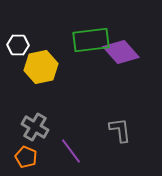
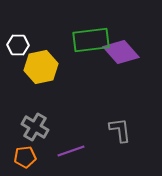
purple line: rotated 72 degrees counterclockwise
orange pentagon: moved 1 px left; rotated 30 degrees counterclockwise
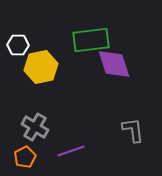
purple diamond: moved 7 px left, 12 px down; rotated 24 degrees clockwise
gray L-shape: moved 13 px right
orange pentagon: rotated 20 degrees counterclockwise
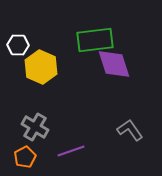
green rectangle: moved 4 px right
yellow hexagon: rotated 24 degrees counterclockwise
gray L-shape: moved 3 px left; rotated 28 degrees counterclockwise
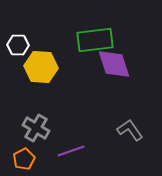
yellow hexagon: rotated 20 degrees counterclockwise
gray cross: moved 1 px right, 1 px down
orange pentagon: moved 1 px left, 2 px down
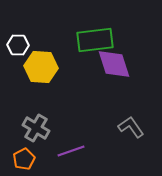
gray L-shape: moved 1 px right, 3 px up
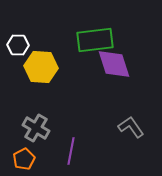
purple line: rotated 60 degrees counterclockwise
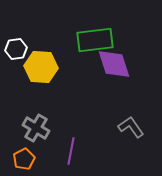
white hexagon: moved 2 px left, 4 px down; rotated 10 degrees counterclockwise
